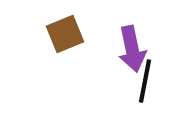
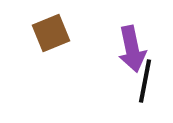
brown square: moved 14 px left, 1 px up
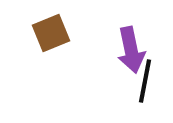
purple arrow: moved 1 px left, 1 px down
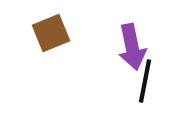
purple arrow: moved 1 px right, 3 px up
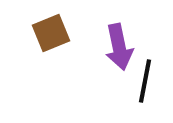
purple arrow: moved 13 px left
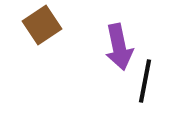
brown square: moved 9 px left, 8 px up; rotated 12 degrees counterclockwise
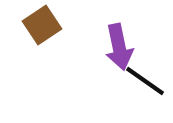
black line: rotated 66 degrees counterclockwise
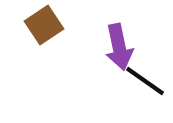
brown square: moved 2 px right
